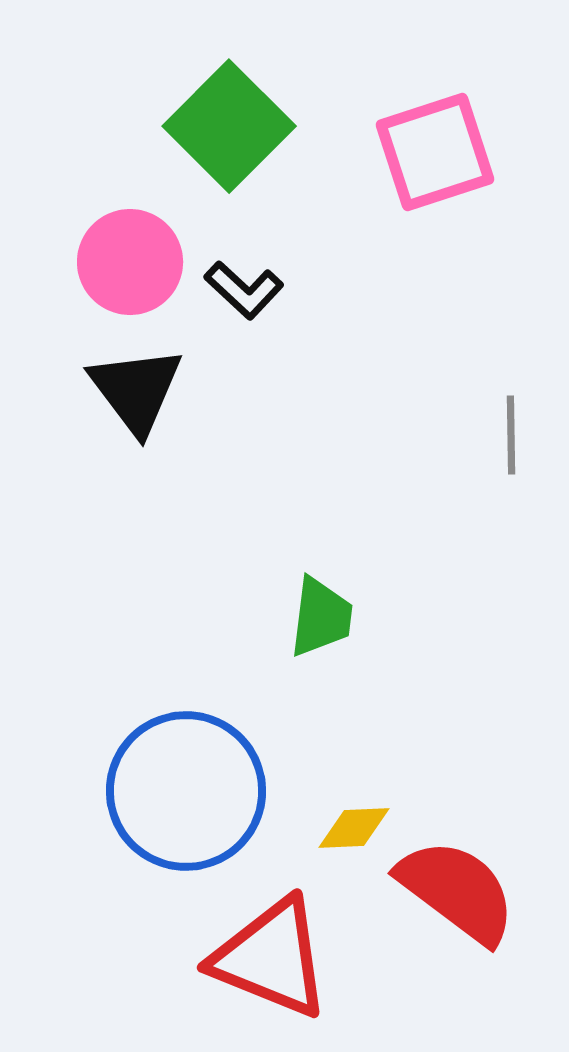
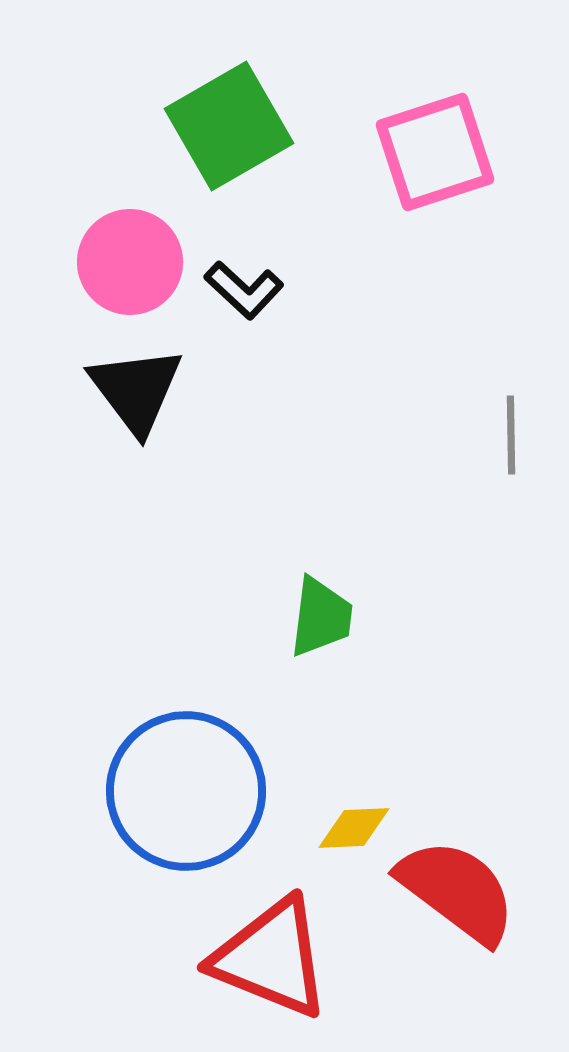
green square: rotated 15 degrees clockwise
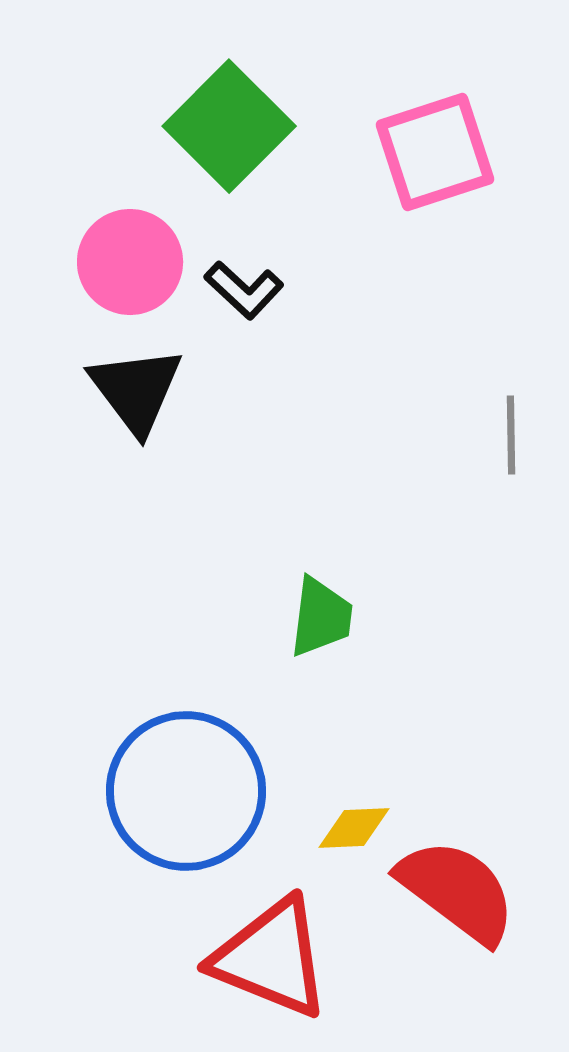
green square: rotated 15 degrees counterclockwise
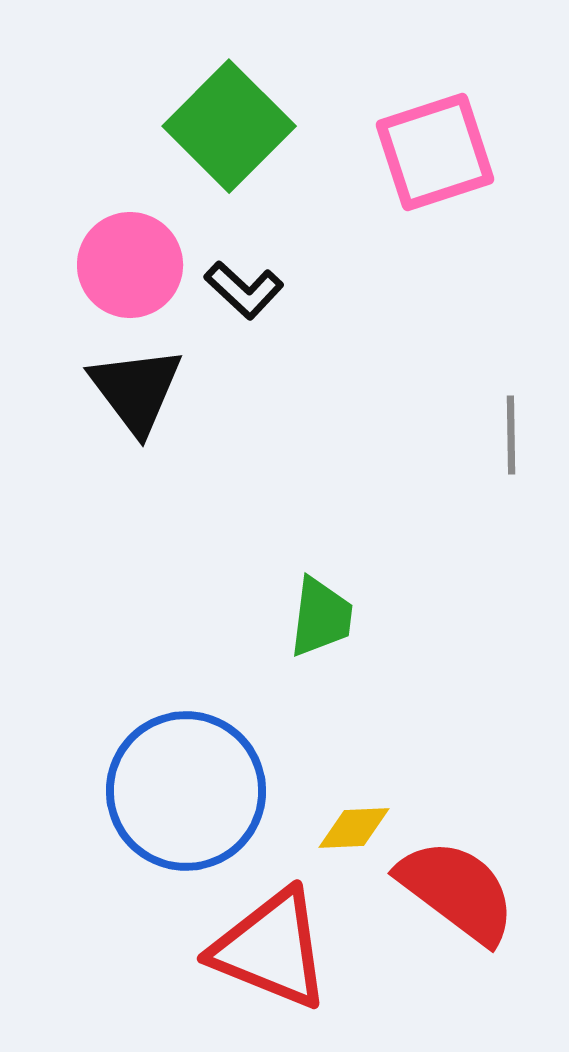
pink circle: moved 3 px down
red triangle: moved 9 px up
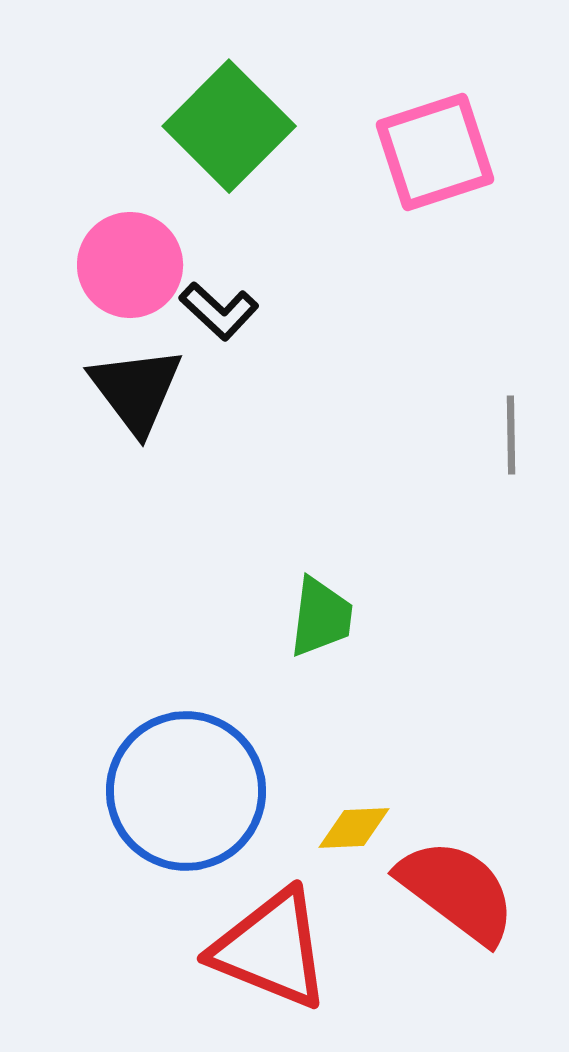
black L-shape: moved 25 px left, 21 px down
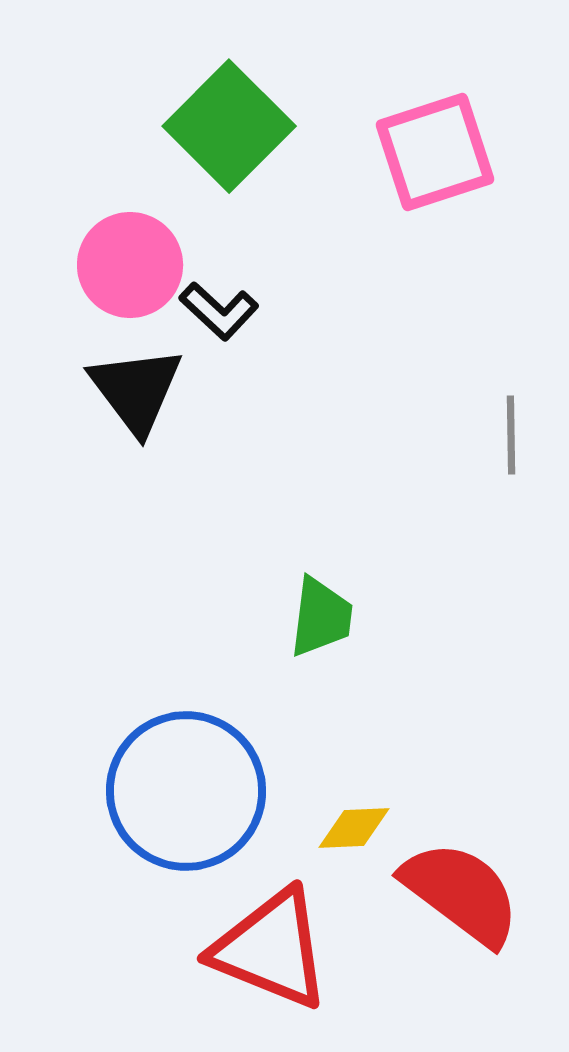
red semicircle: moved 4 px right, 2 px down
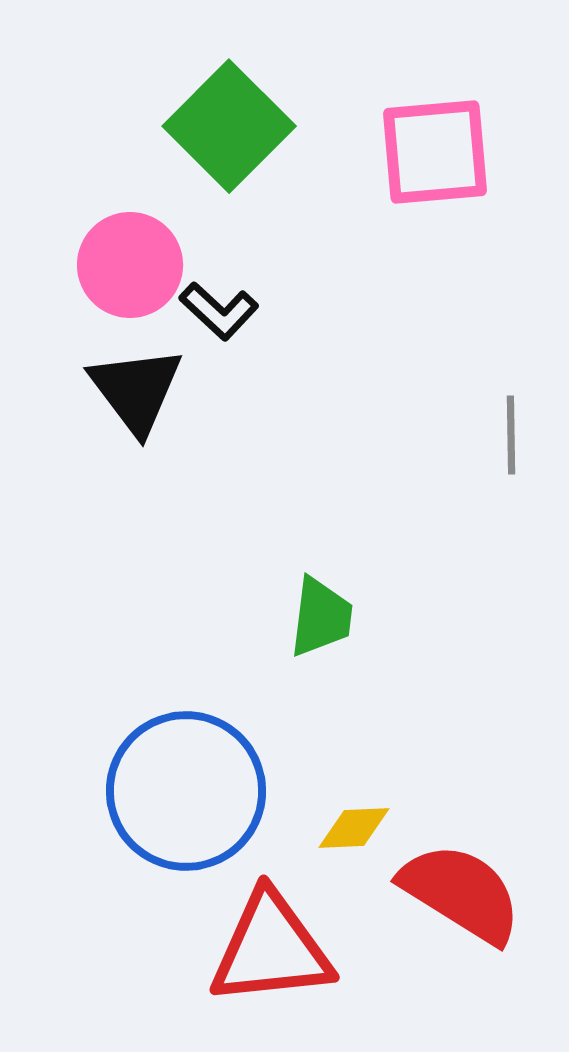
pink square: rotated 13 degrees clockwise
red semicircle: rotated 5 degrees counterclockwise
red triangle: rotated 28 degrees counterclockwise
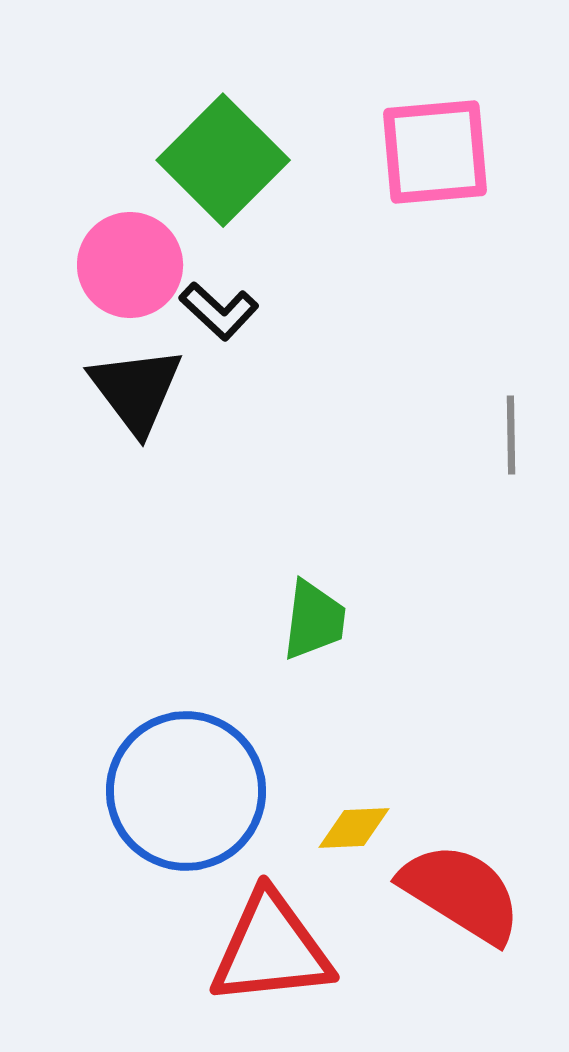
green square: moved 6 px left, 34 px down
green trapezoid: moved 7 px left, 3 px down
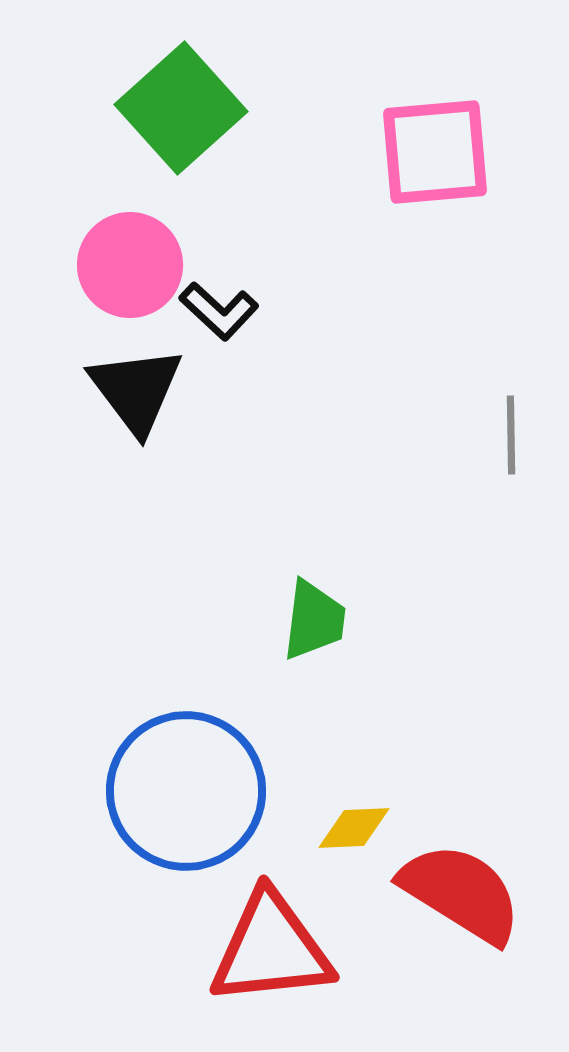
green square: moved 42 px left, 52 px up; rotated 3 degrees clockwise
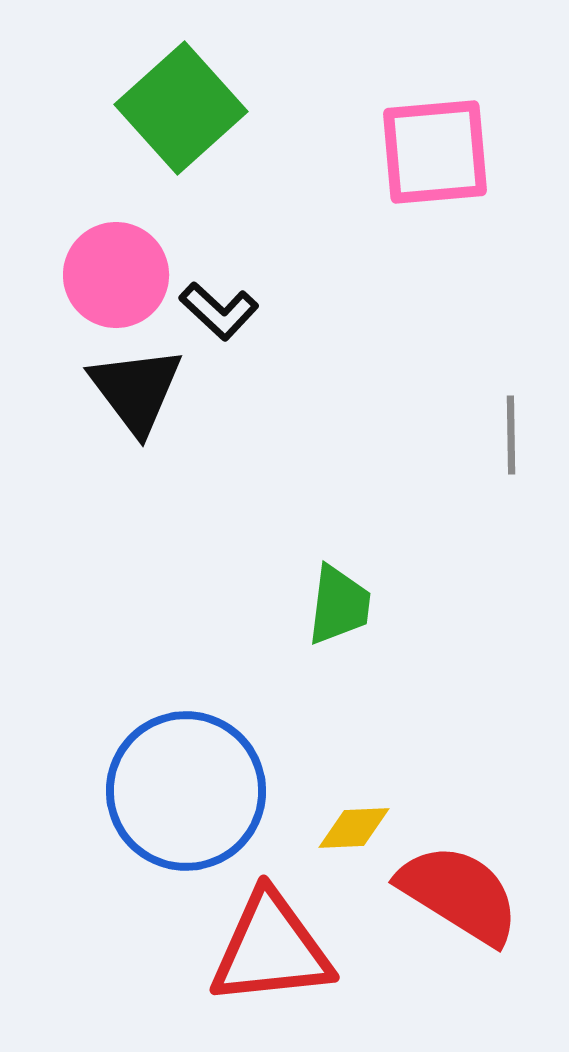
pink circle: moved 14 px left, 10 px down
green trapezoid: moved 25 px right, 15 px up
red semicircle: moved 2 px left, 1 px down
